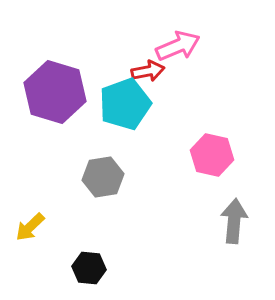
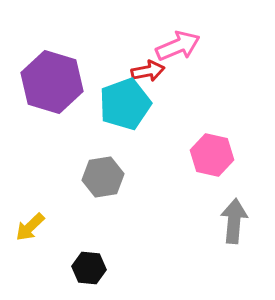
purple hexagon: moved 3 px left, 10 px up
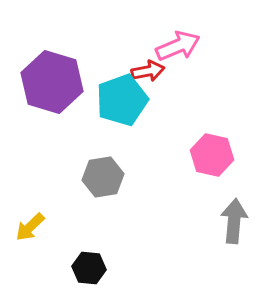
cyan pentagon: moved 3 px left, 4 px up
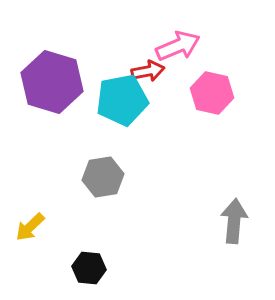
cyan pentagon: rotated 9 degrees clockwise
pink hexagon: moved 62 px up
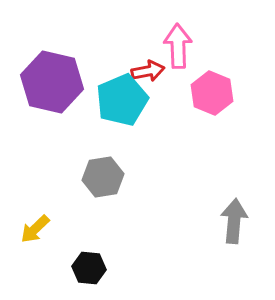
pink arrow: rotated 69 degrees counterclockwise
purple hexagon: rotated 4 degrees counterclockwise
pink hexagon: rotated 9 degrees clockwise
cyan pentagon: rotated 12 degrees counterclockwise
yellow arrow: moved 5 px right, 2 px down
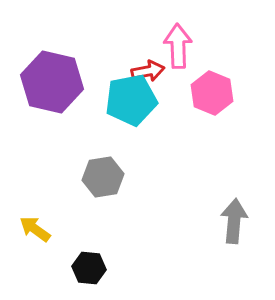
cyan pentagon: moved 9 px right; rotated 12 degrees clockwise
yellow arrow: rotated 80 degrees clockwise
